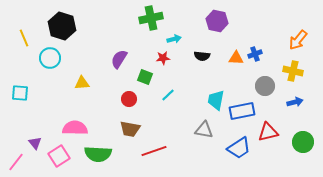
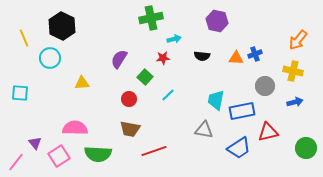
black hexagon: rotated 8 degrees clockwise
green square: rotated 21 degrees clockwise
green circle: moved 3 px right, 6 px down
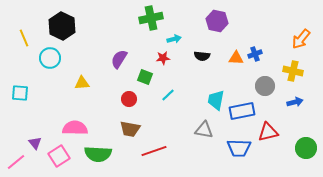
orange arrow: moved 3 px right, 1 px up
green square: rotated 21 degrees counterclockwise
blue trapezoid: rotated 35 degrees clockwise
pink line: rotated 12 degrees clockwise
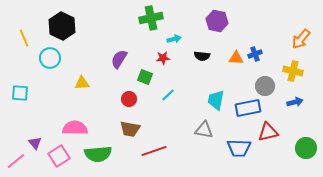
blue rectangle: moved 6 px right, 3 px up
green semicircle: rotated 8 degrees counterclockwise
pink line: moved 1 px up
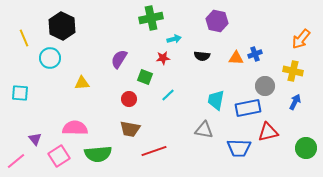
blue arrow: rotated 49 degrees counterclockwise
purple triangle: moved 4 px up
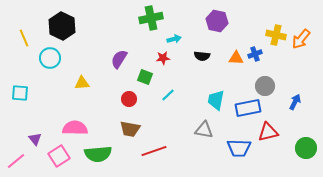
yellow cross: moved 17 px left, 36 px up
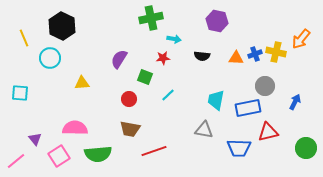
yellow cross: moved 17 px down
cyan arrow: rotated 24 degrees clockwise
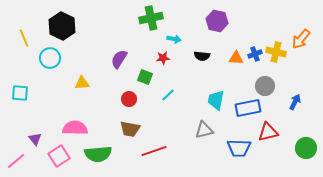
gray triangle: rotated 24 degrees counterclockwise
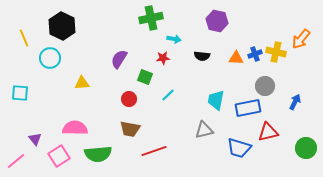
blue trapezoid: rotated 15 degrees clockwise
